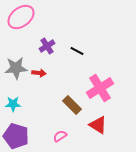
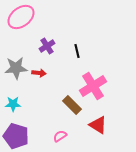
black line: rotated 48 degrees clockwise
pink cross: moved 7 px left, 2 px up
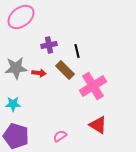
purple cross: moved 2 px right, 1 px up; rotated 21 degrees clockwise
brown rectangle: moved 7 px left, 35 px up
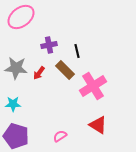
gray star: rotated 10 degrees clockwise
red arrow: rotated 120 degrees clockwise
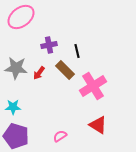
cyan star: moved 3 px down
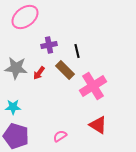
pink ellipse: moved 4 px right
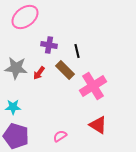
purple cross: rotated 21 degrees clockwise
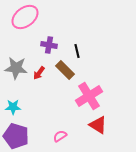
pink cross: moved 4 px left, 10 px down
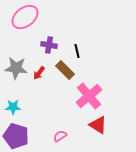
pink cross: rotated 8 degrees counterclockwise
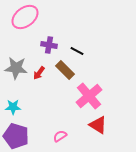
black line: rotated 48 degrees counterclockwise
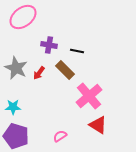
pink ellipse: moved 2 px left
black line: rotated 16 degrees counterclockwise
gray star: rotated 20 degrees clockwise
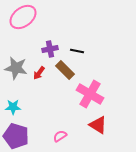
purple cross: moved 1 px right, 4 px down; rotated 21 degrees counterclockwise
gray star: rotated 15 degrees counterclockwise
pink cross: moved 1 px right, 2 px up; rotated 20 degrees counterclockwise
